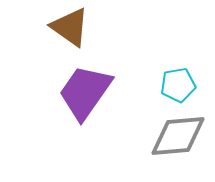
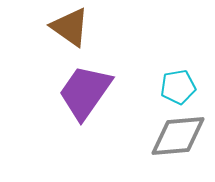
cyan pentagon: moved 2 px down
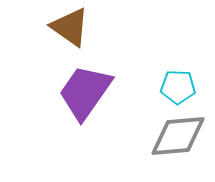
cyan pentagon: rotated 12 degrees clockwise
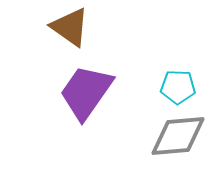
purple trapezoid: moved 1 px right
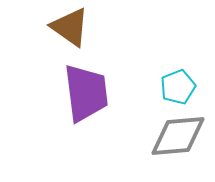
cyan pentagon: rotated 24 degrees counterclockwise
purple trapezoid: moved 1 px down; rotated 138 degrees clockwise
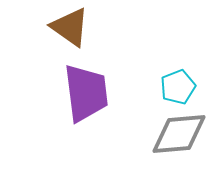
gray diamond: moved 1 px right, 2 px up
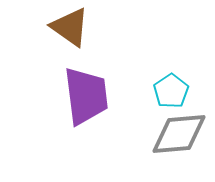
cyan pentagon: moved 7 px left, 4 px down; rotated 12 degrees counterclockwise
purple trapezoid: moved 3 px down
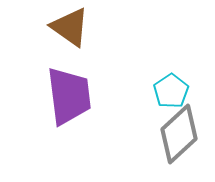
purple trapezoid: moved 17 px left
gray diamond: rotated 38 degrees counterclockwise
